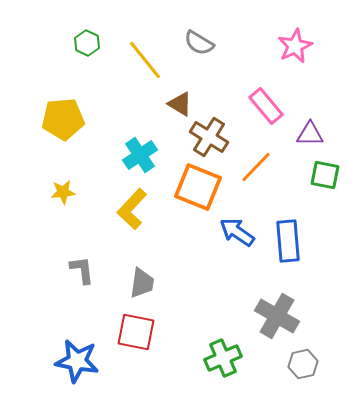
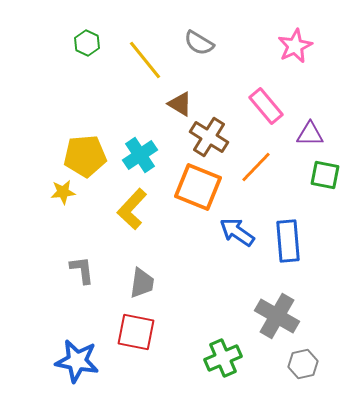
yellow pentagon: moved 22 px right, 37 px down
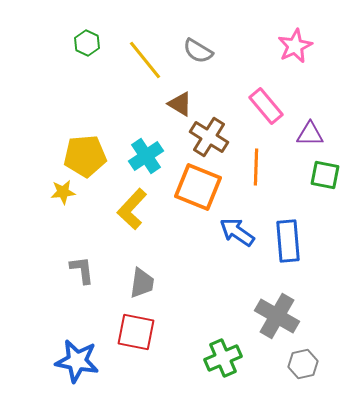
gray semicircle: moved 1 px left, 8 px down
cyan cross: moved 6 px right, 1 px down
orange line: rotated 42 degrees counterclockwise
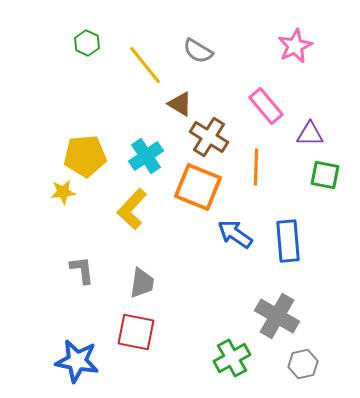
yellow line: moved 5 px down
blue arrow: moved 2 px left, 2 px down
green cross: moved 9 px right; rotated 6 degrees counterclockwise
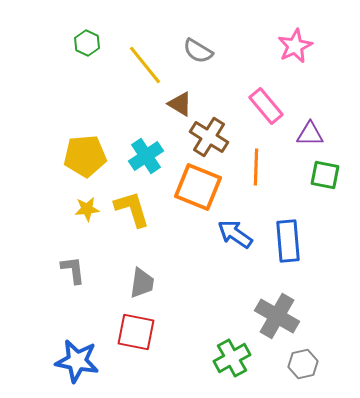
yellow star: moved 24 px right, 17 px down
yellow L-shape: rotated 120 degrees clockwise
gray L-shape: moved 9 px left
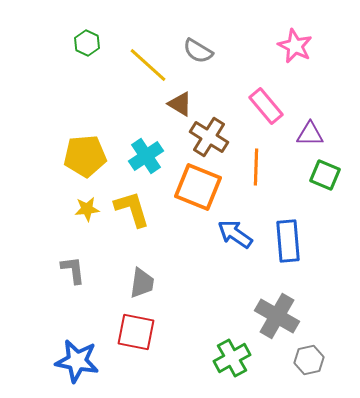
pink star: rotated 20 degrees counterclockwise
yellow line: moved 3 px right; rotated 9 degrees counterclockwise
green square: rotated 12 degrees clockwise
gray hexagon: moved 6 px right, 4 px up
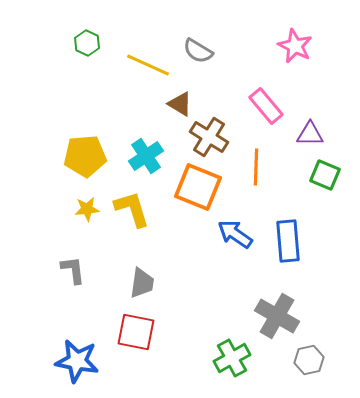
yellow line: rotated 18 degrees counterclockwise
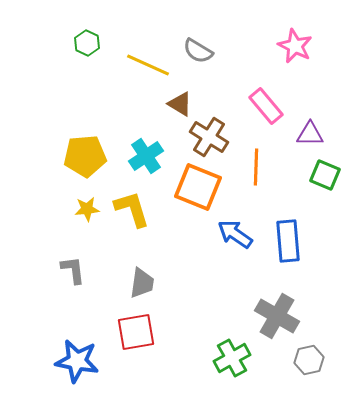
red square: rotated 21 degrees counterclockwise
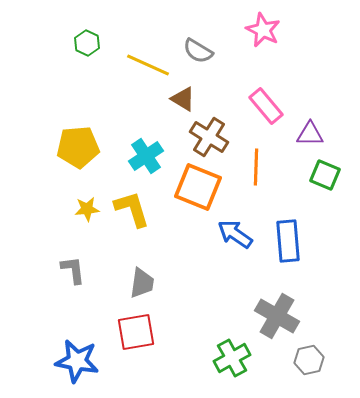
pink star: moved 32 px left, 16 px up
brown triangle: moved 3 px right, 5 px up
yellow pentagon: moved 7 px left, 9 px up
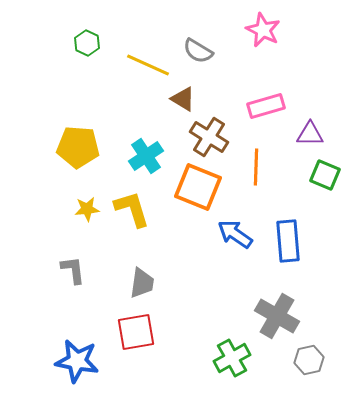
pink rectangle: rotated 66 degrees counterclockwise
yellow pentagon: rotated 9 degrees clockwise
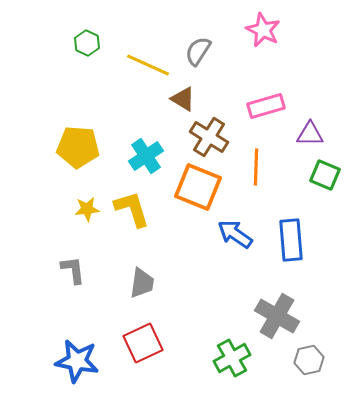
gray semicircle: rotated 92 degrees clockwise
blue rectangle: moved 3 px right, 1 px up
red square: moved 7 px right, 11 px down; rotated 15 degrees counterclockwise
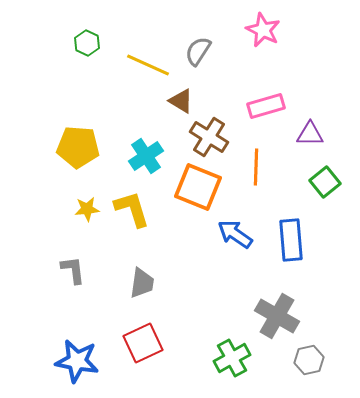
brown triangle: moved 2 px left, 2 px down
green square: moved 7 px down; rotated 28 degrees clockwise
